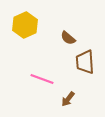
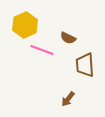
brown semicircle: rotated 14 degrees counterclockwise
brown trapezoid: moved 3 px down
pink line: moved 29 px up
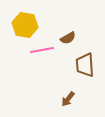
yellow hexagon: rotated 25 degrees counterclockwise
brown semicircle: rotated 56 degrees counterclockwise
pink line: rotated 30 degrees counterclockwise
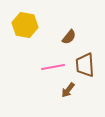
brown semicircle: moved 1 px right, 1 px up; rotated 21 degrees counterclockwise
pink line: moved 11 px right, 17 px down
brown arrow: moved 9 px up
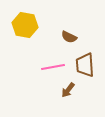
brown semicircle: rotated 77 degrees clockwise
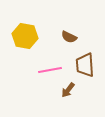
yellow hexagon: moved 11 px down
pink line: moved 3 px left, 3 px down
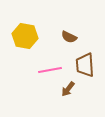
brown arrow: moved 1 px up
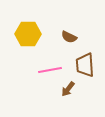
yellow hexagon: moved 3 px right, 2 px up; rotated 10 degrees counterclockwise
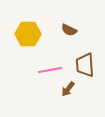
brown semicircle: moved 7 px up
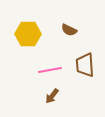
brown arrow: moved 16 px left, 7 px down
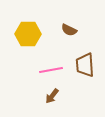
pink line: moved 1 px right
